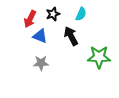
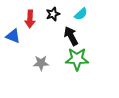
cyan semicircle: rotated 24 degrees clockwise
red arrow: rotated 24 degrees counterclockwise
blue triangle: moved 27 px left
green star: moved 22 px left, 2 px down
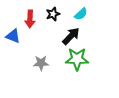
black arrow: rotated 72 degrees clockwise
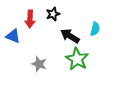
cyan semicircle: moved 14 px right, 15 px down; rotated 32 degrees counterclockwise
black arrow: moved 1 px left; rotated 102 degrees counterclockwise
green star: rotated 30 degrees clockwise
gray star: moved 2 px left, 1 px down; rotated 21 degrees clockwise
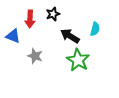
green star: moved 1 px right, 1 px down
gray star: moved 4 px left, 8 px up
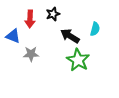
gray star: moved 4 px left, 2 px up; rotated 21 degrees counterclockwise
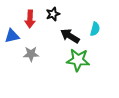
blue triangle: moved 1 px left; rotated 35 degrees counterclockwise
green star: rotated 25 degrees counterclockwise
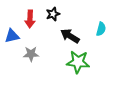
cyan semicircle: moved 6 px right
green star: moved 2 px down
